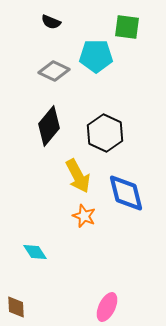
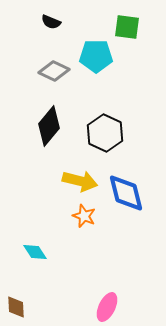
yellow arrow: moved 2 px right, 5 px down; rotated 48 degrees counterclockwise
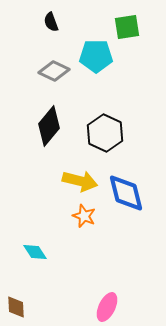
black semicircle: rotated 48 degrees clockwise
green square: rotated 16 degrees counterclockwise
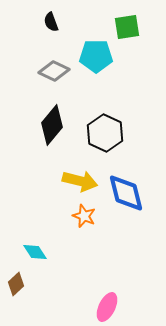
black diamond: moved 3 px right, 1 px up
brown diamond: moved 23 px up; rotated 50 degrees clockwise
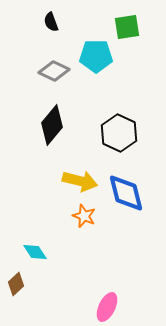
black hexagon: moved 14 px right
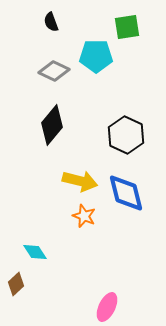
black hexagon: moved 7 px right, 2 px down
